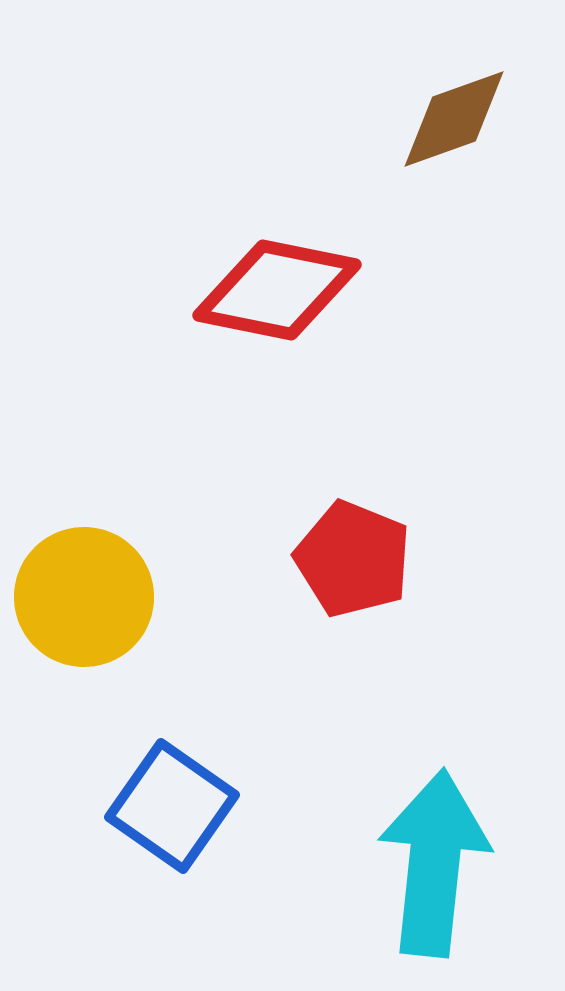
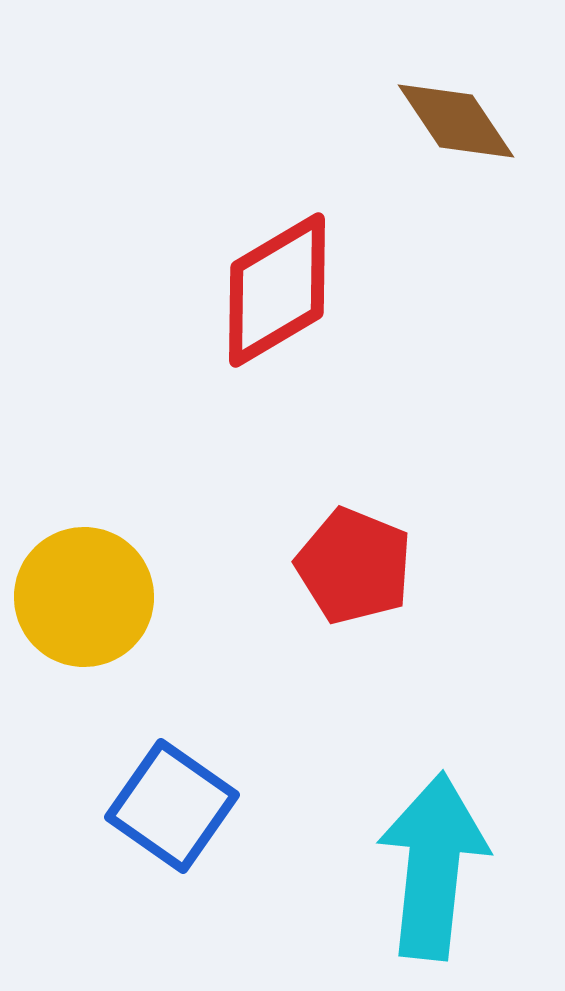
brown diamond: moved 2 px right, 2 px down; rotated 76 degrees clockwise
red diamond: rotated 42 degrees counterclockwise
red pentagon: moved 1 px right, 7 px down
cyan arrow: moved 1 px left, 3 px down
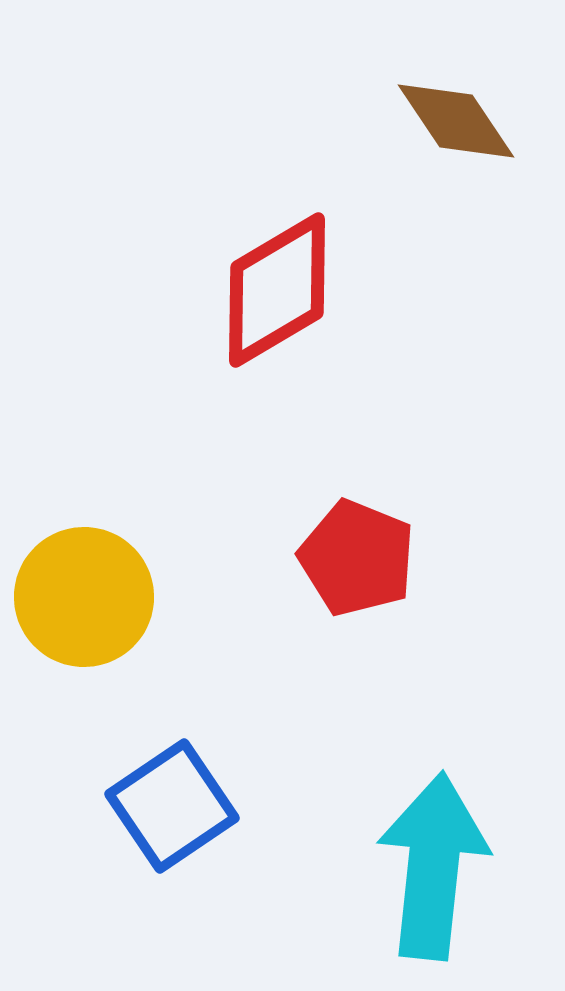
red pentagon: moved 3 px right, 8 px up
blue square: rotated 21 degrees clockwise
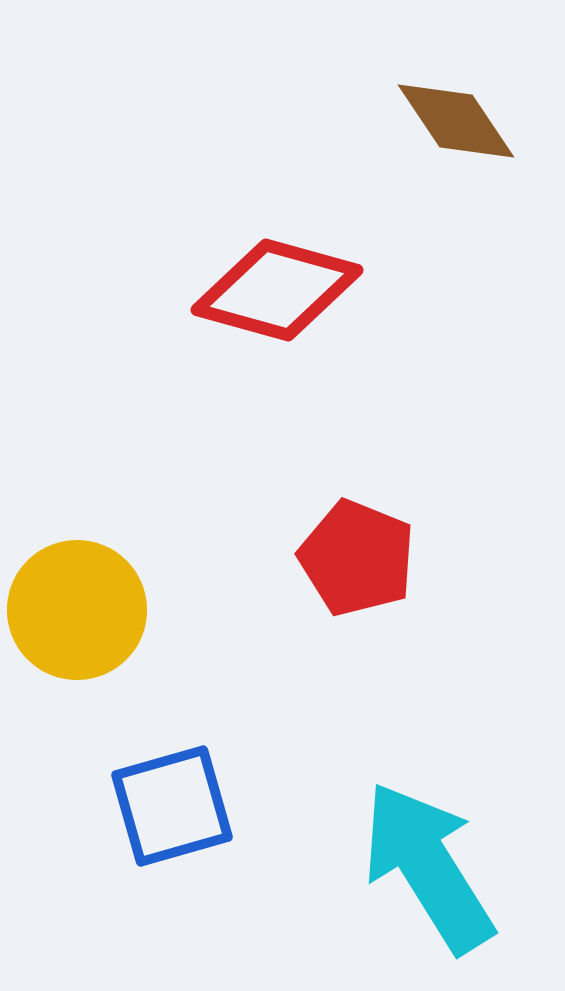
red diamond: rotated 46 degrees clockwise
yellow circle: moved 7 px left, 13 px down
blue square: rotated 18 degrees clockwise
cyan arrow: moved 5 px left, 1 px down; rotated 38 degrees counterclockwise
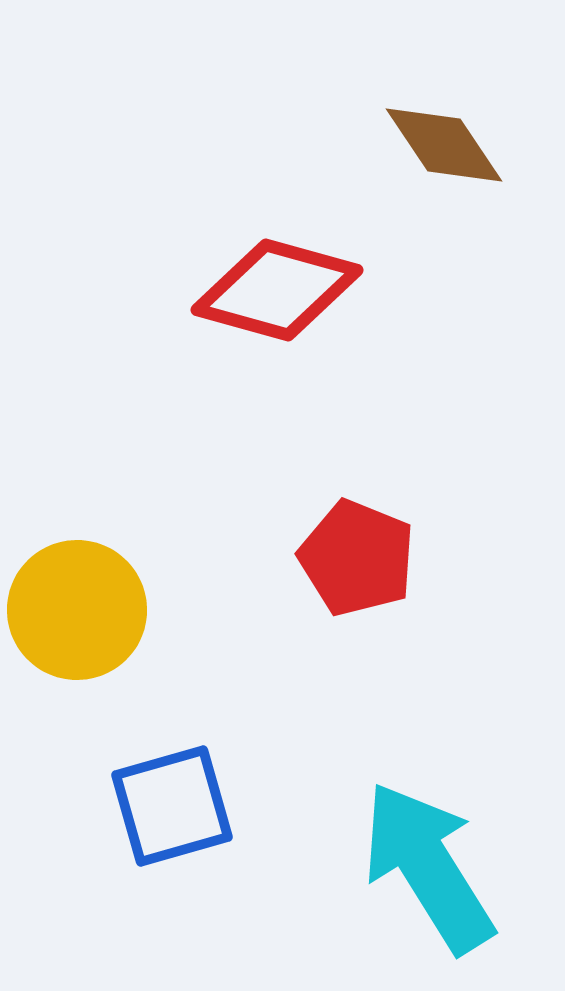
brown diamond: moved 12 px left, 24 px down
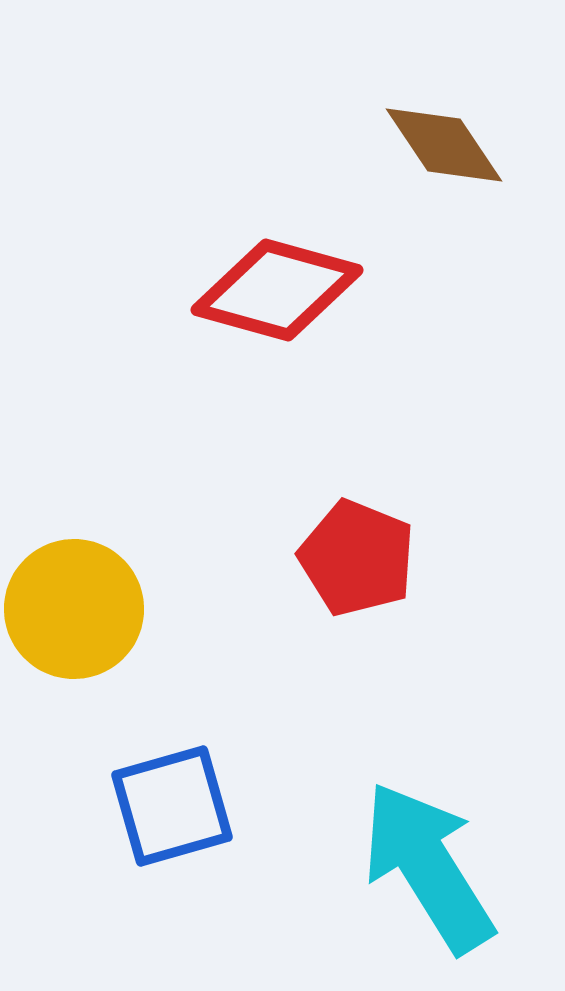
yellow circle: moved 3 px left, 1 px up
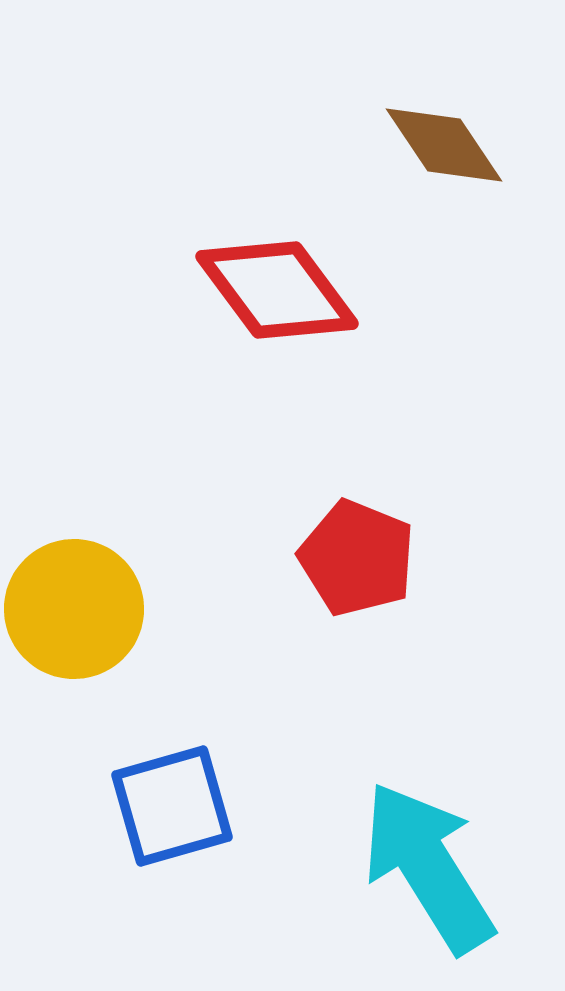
red diamond: rotated 38 degrees clockwise
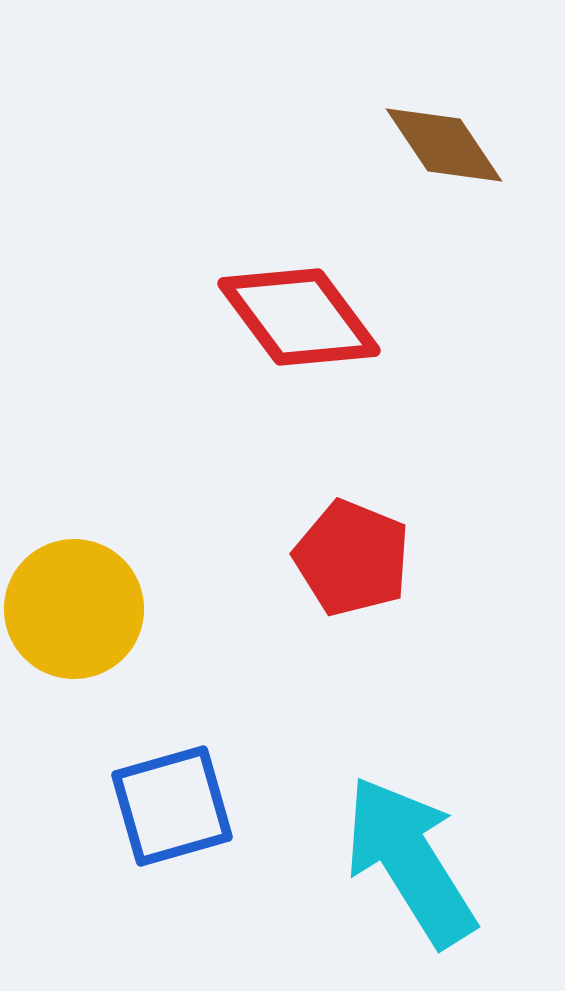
red diamond: moved 22 px right, 27 px down
red pentagon: moved 5 px left
cyan arrow: moved 18 px left, 6 px up
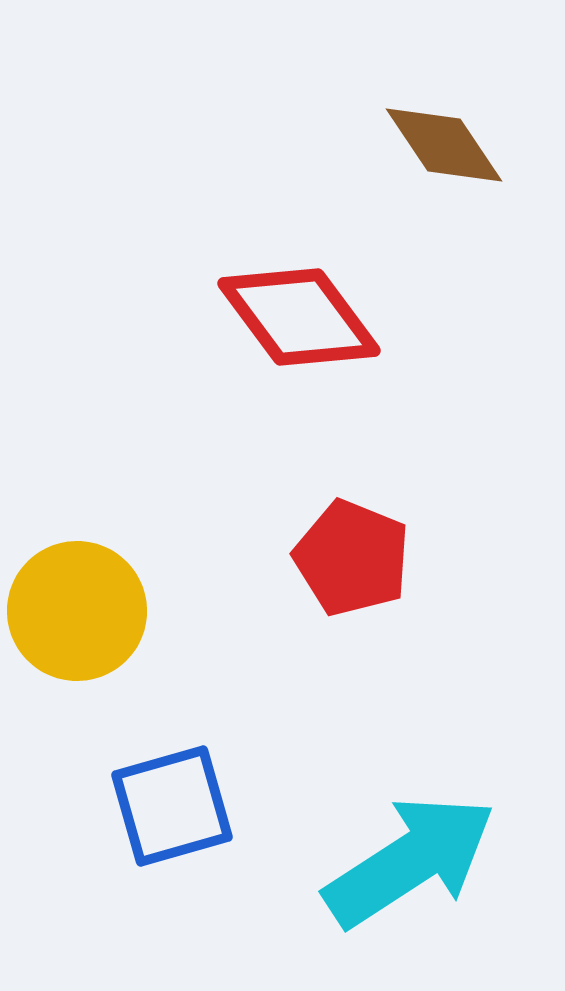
yellow circle: moved 3 px right, 2 px down
cyan arrow: rotated 89 degrees clockwise
